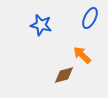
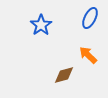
blue star: rotated 25 degrees clockwise
orange arrow: moved 6 px right
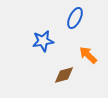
blue ellipse: moved 15 px left
blue star: moved 2 px right, 16 px down; rotated 25 degrees clockwise
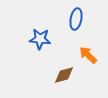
blue ellipse: moved 1 px right, 1 px down; rotated 15 degrees counterclockwise
blue star: moved 3 px left, 2 px up; rotated 15 degrees clockwise
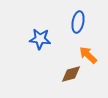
blue ellipse: moved 2 px right, 3 px down
brown diamond: moved 7 px right, 1 px up
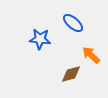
blue ellipse: moved 5 px left, 1 px down; rotated 60 degrees counterclockwise
orange arrow: moved 3 px right
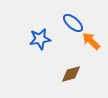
blue star: rotated 15 degrees counterclockwise
orange arrow: moved 14 px up
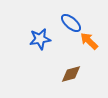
blue ellipse: moved 2 px left
orange arrow: moved 2 px left
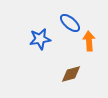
blue ellipse: moved 1 px left
orange arrow: rotated 42 degrees clockwise
